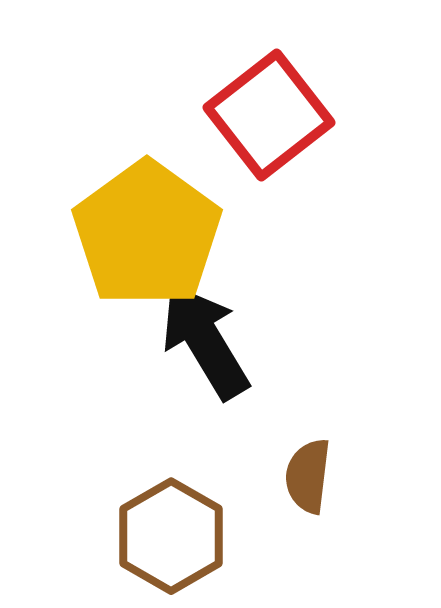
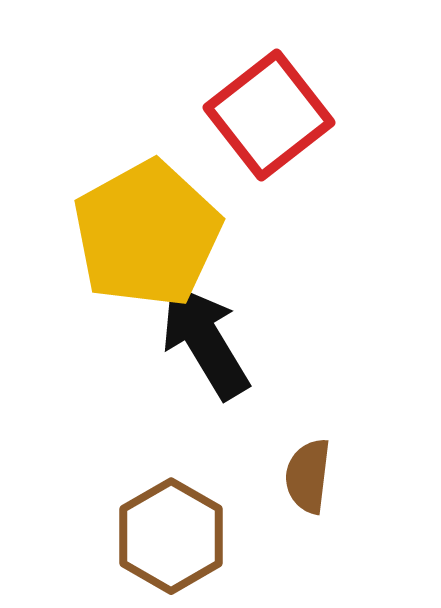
yellow pentagon: rotated 7 degrees clockwise
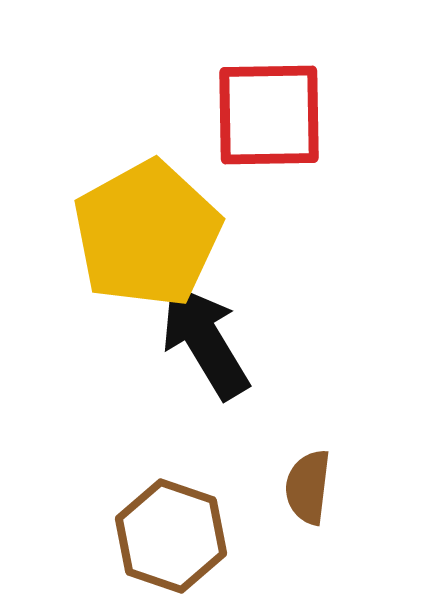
red square: rotated 37 degrees clockwise
brown semicircle: moved 11 px down
brown hexagon: rotated 11 degrees counterclockwise
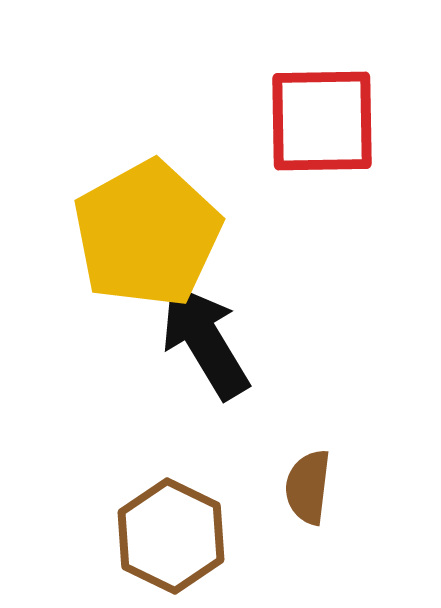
red square: moved 53 px right, 6 px down
brown hexagon: rotated 7 degrees clockwise
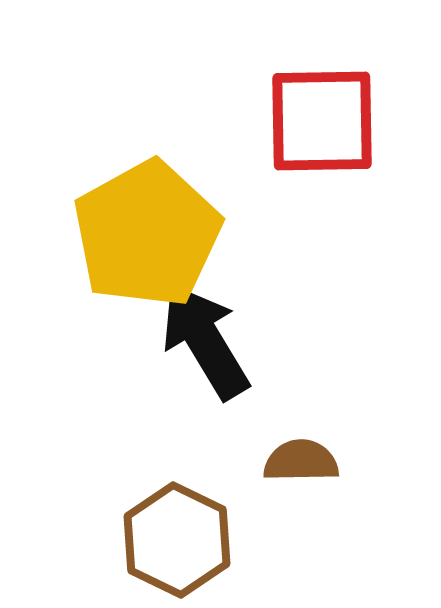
brown semicircle: moved 7 px left, 26 px up; rotated 82 degrees clockwise
brown hexagon: moved 6 px right, 4 px down
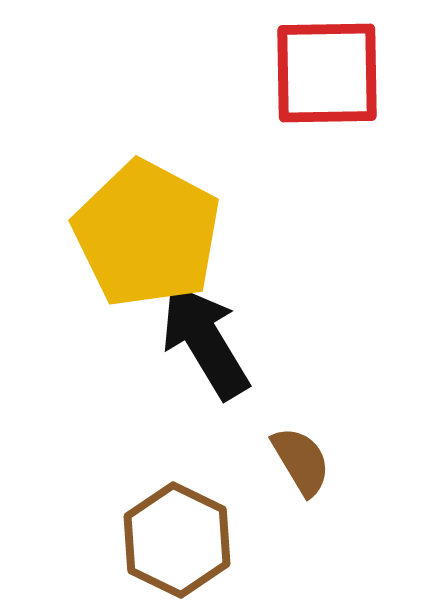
red square: moved 5 px right, 48 px up
yellow pentagon: rotated 15 degrees counterclockwise
brown semicircle: rotated 60 degrees clockwise
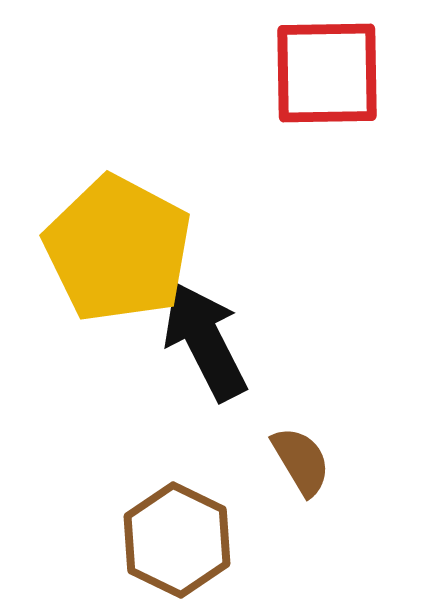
yellow pentagon: moved 29 px left, 15 px down
black arrow: rotated 4 degrees clockwise
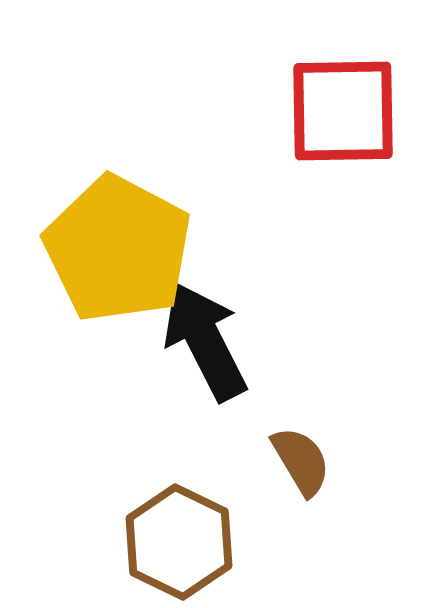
red square: moved 16 px right, 38 px down
brown hexagon: moved 2 px right, 2 px down
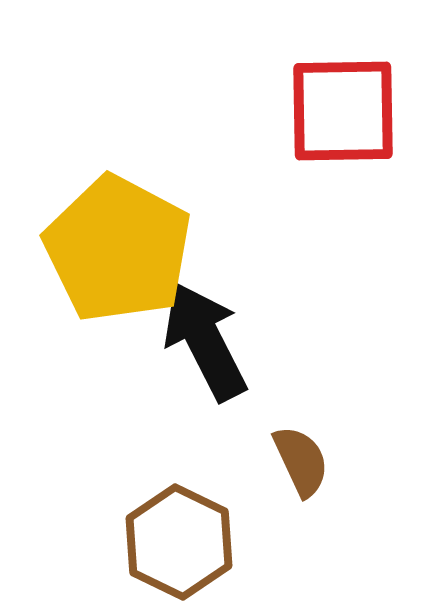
brown semicircle: rotated 6 degrees clockwise
